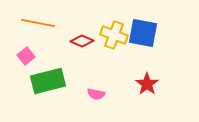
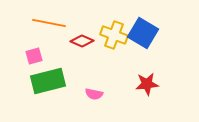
orange line: moved 11 px right
blue square: rotated 20 degrees clockwise
pink square: moved 8 px right; rotated 24 degrees clockwise
red star: rotated 30 degrees clockwise
pink semicircle: moved 2 px left
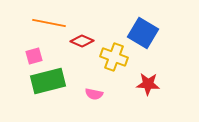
yellow cross: moved 22 px down
red star: moved 1 px right; rotated 10 degrees clockwise
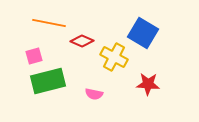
yellow cross: rotated 8 degrees clockwise
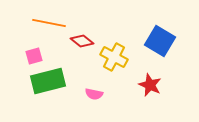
blue square: moved 17 px right, 8 px down
red diamond: rotated 15 degrees clockwise
red star: moved 2 px right, 1 px down; rotated 20 degrees clockwise
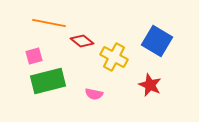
blue square: moved 3 px left
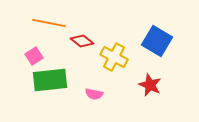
pink square: rotated 18 degrees counterclockwise
green rectangle: moved 2 px right, 1 px up; rotated 8 degrees clockwise
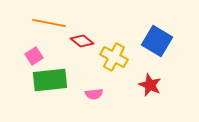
pink semicircle: rotated 18 degrees counterclockwise
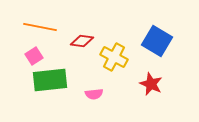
orange line: moved 9 px left, 4 px down
red diamond: rotated 30 degrees counterclockwise
red star: moved 1 px right, 1 px up
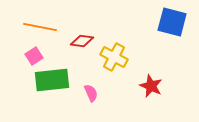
blue square: moved 15 px right, 19 px up; rotated 16 degrees counterclockwise
green rectangle: moved 2 px right
red star: moved 2 px down
pink semicircle: moved 3 px left, 1 px up; rotated 108 degrees counterclockwise
